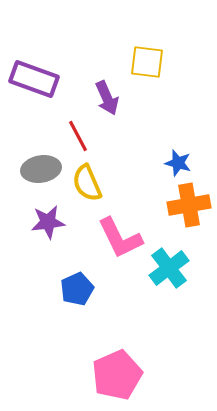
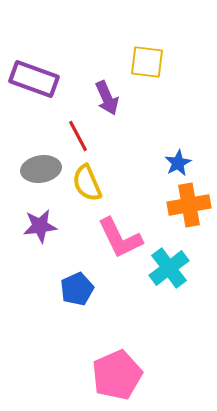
blue star: rotated 28 degrees clockwise
purple star: moved 8 px left, 4 px down
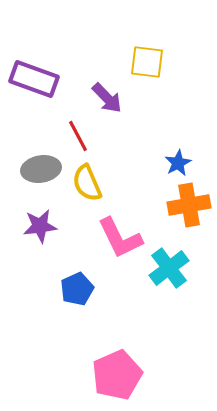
purple arrow: rotated 20 degrees counterclockwise
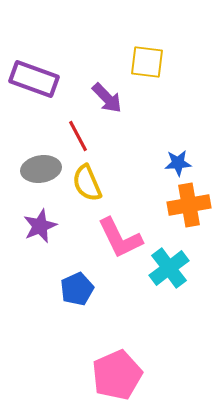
blue star: rotated 24 degrees clockwise
purple star: rotated 16 degrees counterclockwise
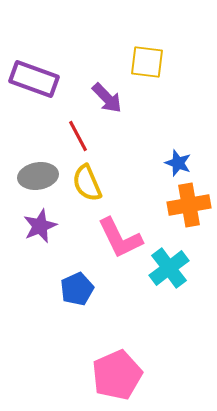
blue star: rotated 24 degrees clockwise
gray ellipse: moved 3 px left, 7 px down
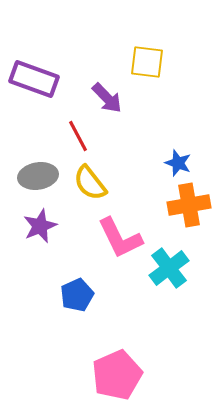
yellow semicircle: moved 3 px right; rotated 15 degrees counterclockwise
blue pentagon: moved 6 px down
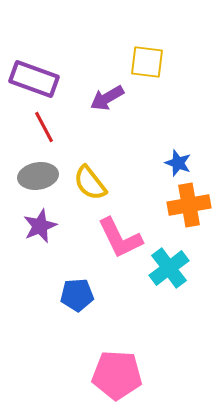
purple arrow: rotated 104 degrees clockwise
red line: moved 34 px left, 9 px up
blue pentagon: rotated 20 degrees clockwise
pink pentagon: rotated 27 degrees clockwise
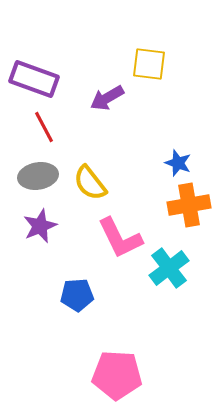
yellow square: moved 2 px right, 2 px down
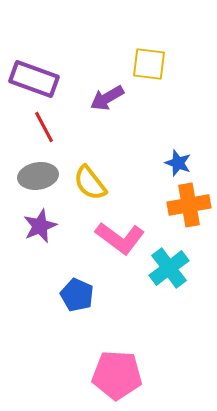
pink L-shape: rotated 27 degrees counterclockwise
blue pentagon: rotated 28 degrees clockwise
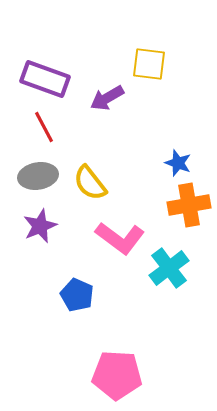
purple rectangle: moved 11 px right
